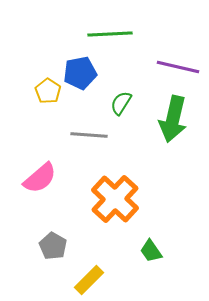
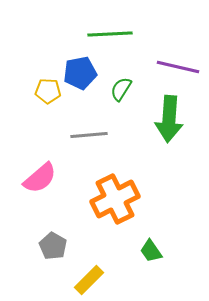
yellow pentagon: rotated 30 degrees counterclockwise
green semicircle: moved 14 px up
green arrow: moved 4 px left; rotated 9 degrees counterclockwise
gray line: rotated 9 degrees counterclockwise
orange cross: rotated 21 degrees clockwise
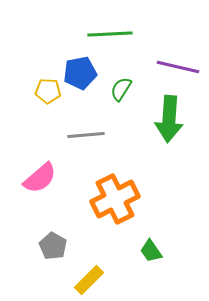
gray line: moved 3 px left
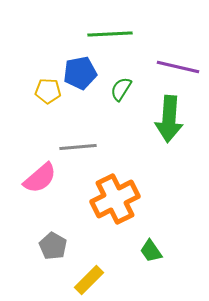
gray line: moved 8 px left, 12 px down
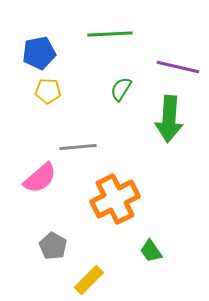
blue pentagon: moved 41 px left, 20 px up
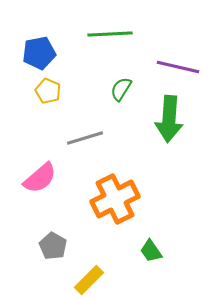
yellow pentagon: rotated 20 degrees clockwise
gray line: moved 7 px right, 9 px up; rotated 12 degrees counterclockwise
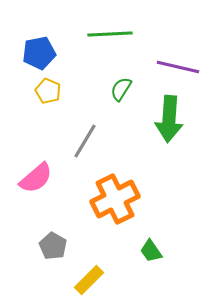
gray line: moved 3 px down; rotated 42 degrees counterclockwise
pink semicircle: moved 4 px left
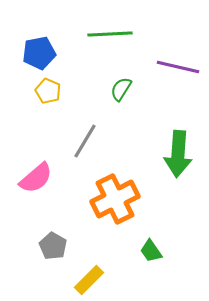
green arrow: moved 9 px right, 35 px down
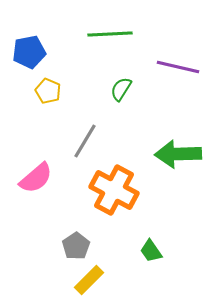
blue pentagon: moved 10 px left, 1 px up
green arrow: rotated 84 degrees clockwise
orange cross: moved 1 px left, 9 px up; rotated 36 degrees counterclockwise
gray pentagon: moved 23 px right; rotated 8 degrees clockwise
